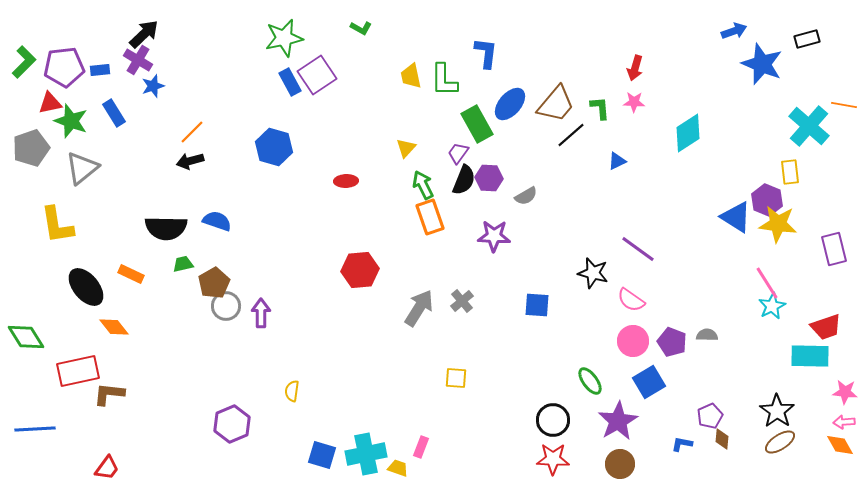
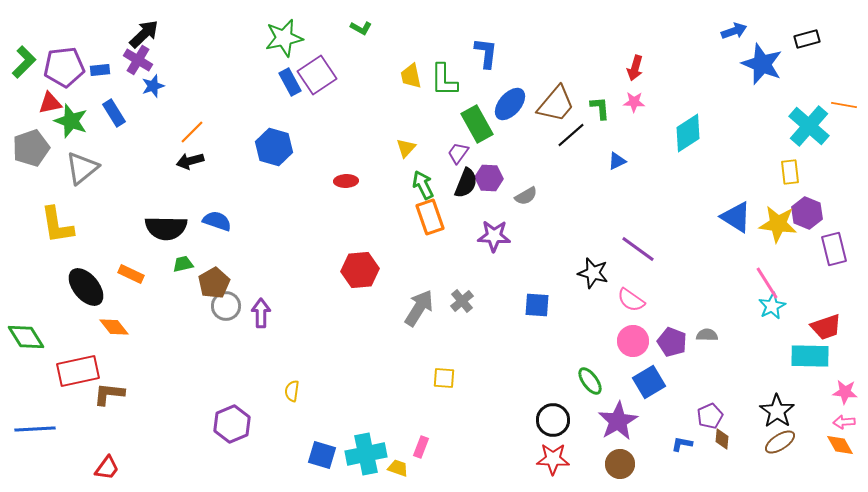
black semicircle at (464, 180): moved 2 px right, 3 px down
purple hexagon at (767, 200): moved 40 px right, 13 px down
yellow square at (456, 378): moved 12 px left
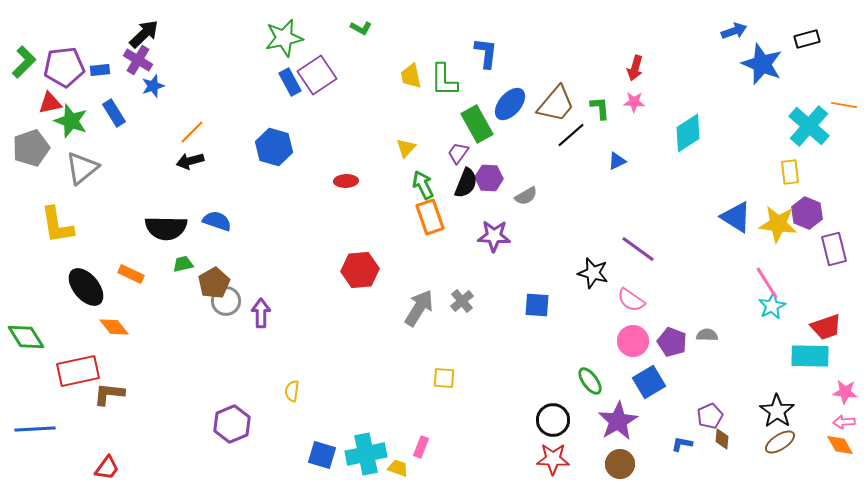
gray circle at (226, 306): moved 5 px up
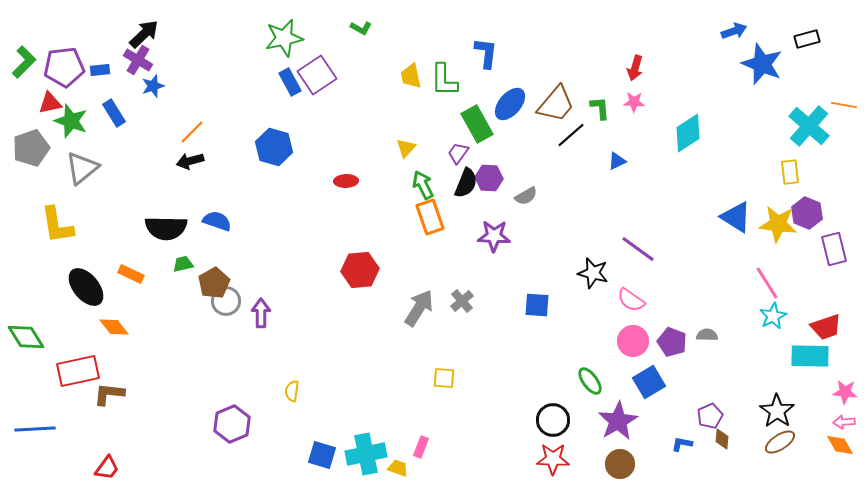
cyan star at (772, 306): moved 1 px right, 10 px down
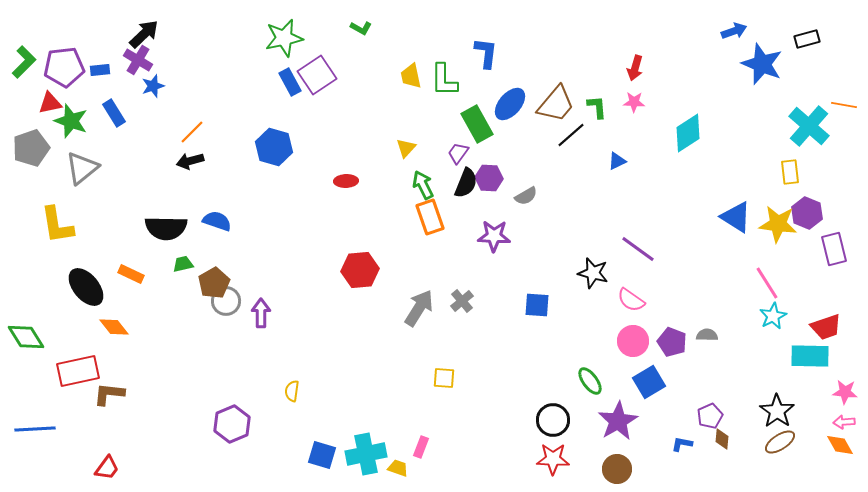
green L-shape at (600, 108): moved 3 px left, 1 px up
brown circle at (620, 464): moved 3 px left, 5 px down
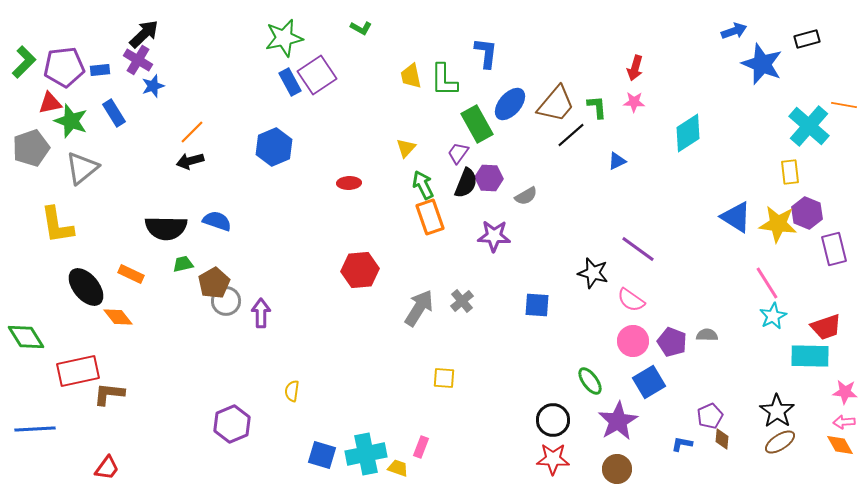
blue hexagon at (274, 147): rotated 21 degrees clockwise
red ellipse at (346, 181): moved 3 px right, 2 px down
orange diamond at (114, 327): moved 4 px right, 10 px up
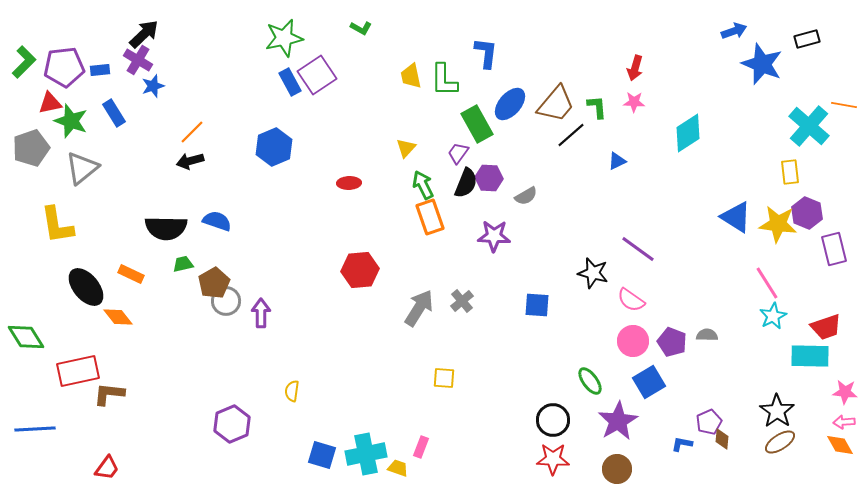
purple pentagon at (710, 416): moved 1 px left, 6 px down
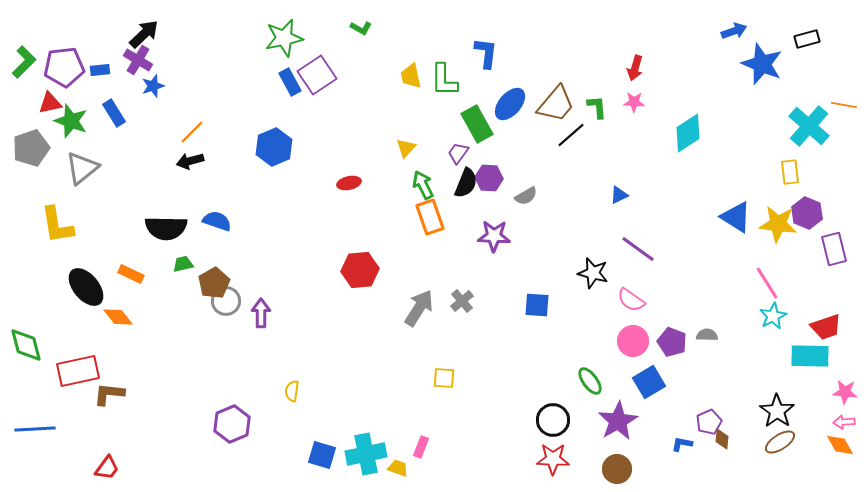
blue triangle at (617, 161): moved 2 px right, 34 px down
red ellipse at (349, 183): rotated 10 degrees counterclockwise
green diamond at (26, 337): moved 8 px down; rotated 18 degrees clockwise
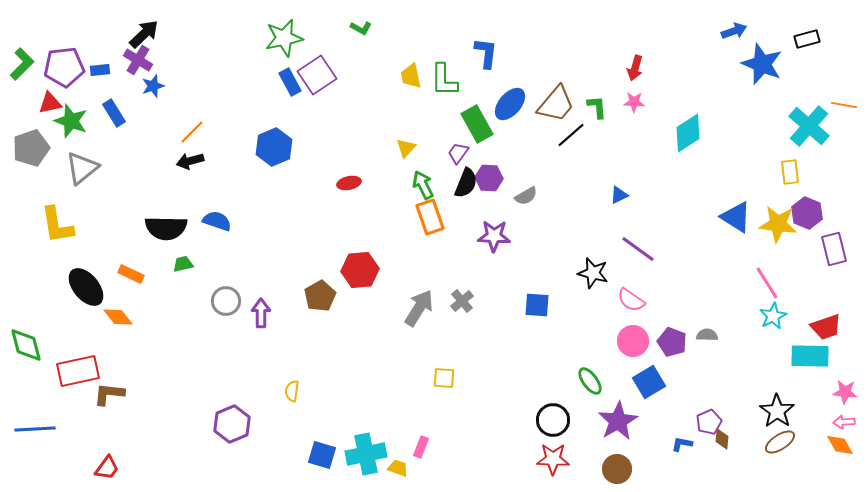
green L-shape at (24, 62): moved 2 px left, 2 px down
brown pentagon at (214, 283): moved 106 px right, 13 px down
